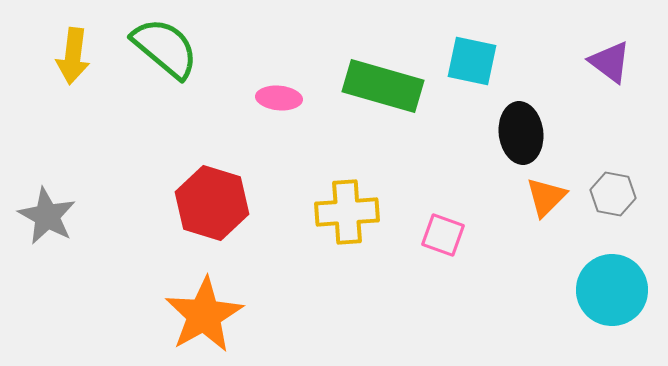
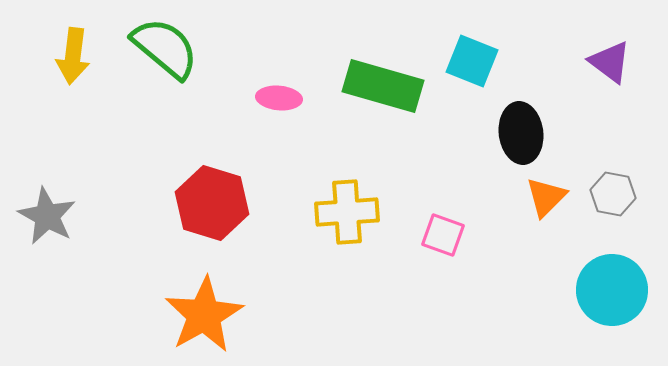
cyan square: rotated 10 degrees clockwise
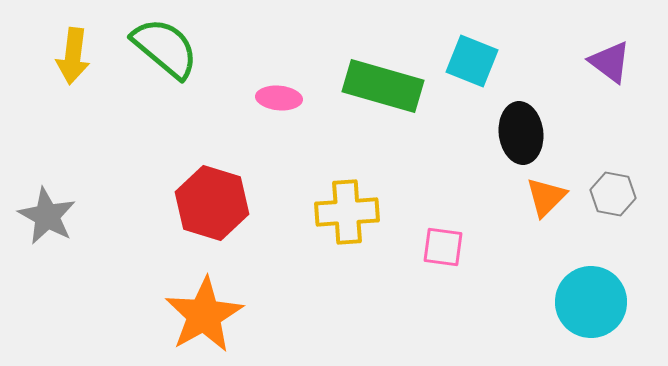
pink square: moved 12 px down; rotated 12 degrees counterclockwise
cyan circle: moved 21 px left, 12 px down
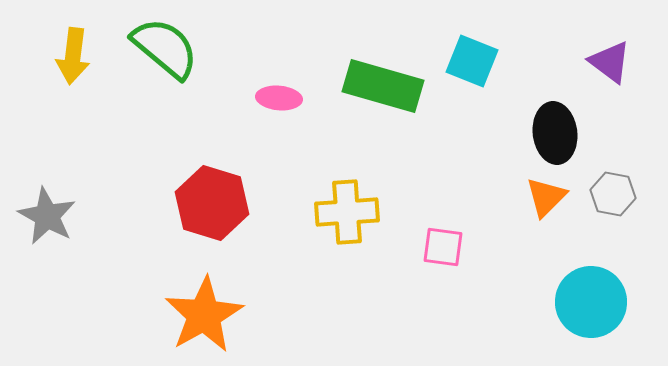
black ellipse: moved 34 px right
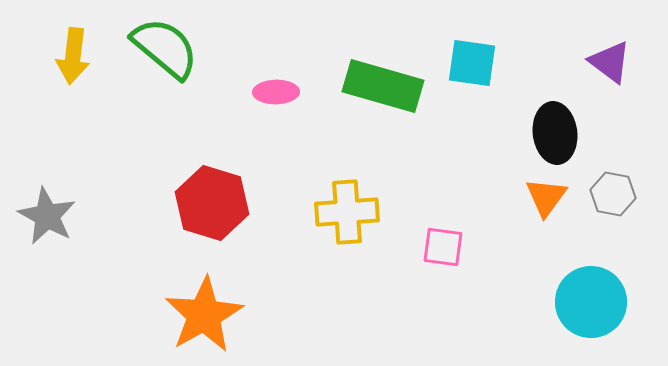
cyan square: moved 2 px down; rotated 14 degrees counterclockwise
pink ellipse: moved 3 px left, 6 px up; rotated 6 degrees counterclockwise
orange triangle: rotated 9 degrees counterclockwise
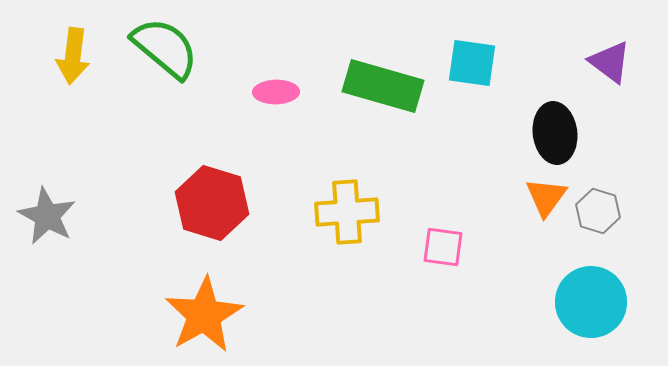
gray hexagon: moved 15 px left, 17 px down; rotated 6 degrees clockwise
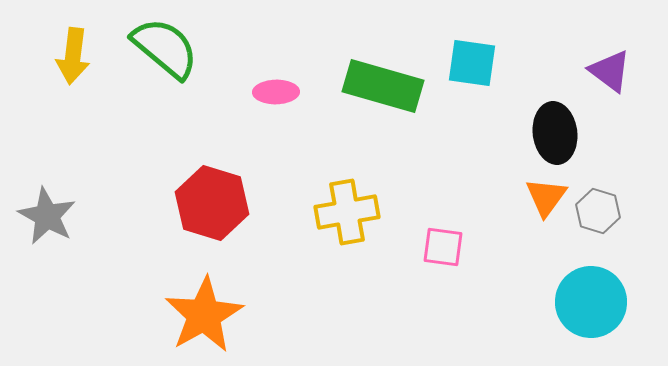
purple triangle: moved 9 px down
yellow cross: rotated 6 degrees counterclockwise
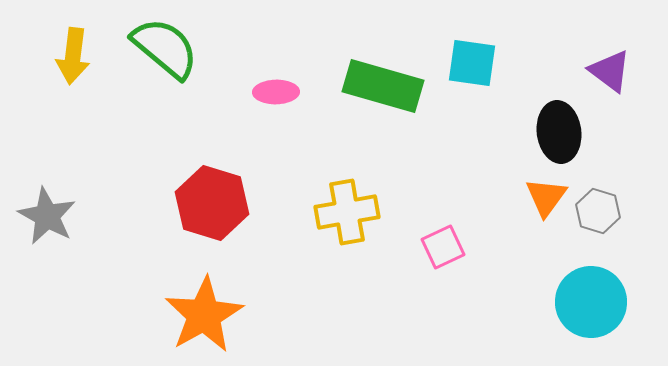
black ellipse: moved 4 px right, 1 px up
pink square: rotated 33 degrees counterclockwise
